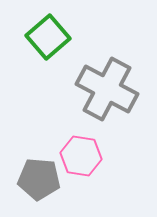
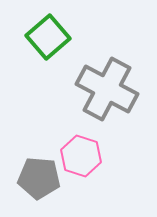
pink hexagon: rotated 9 degrees clockwise
gray pentagon: moved 1 px up
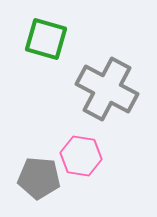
green square: moved 2 px left, 2 px down; rotated 33 degrees counterclockwise
pink hexagon: rotated 9 degrees counterclockwise
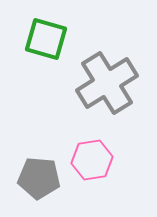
gray cross: moved 6 px up; rotated 30 degrees clockwise
pink hexagon: moved 11 px right, 4 px down; rotated 18 degrees counterclockwise
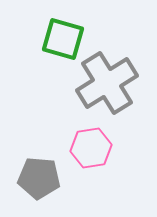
green square: moved 17 px right
pink hexagon: moved 1 px left, 12 px up
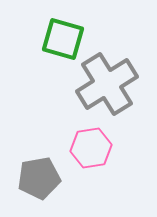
gray cross: moved 1 px down
gray pentagon: rotated 15 degrees counterclockwise
